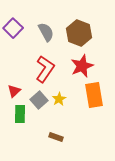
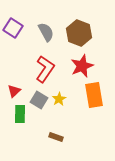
purple square: rotated 12 degrees counterclockwise
gray square: rotated 18 degrees counterclockwise
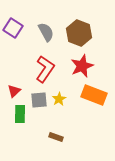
orange rectangle: rotated 60 degrees counterclockwise
gray square: rotated 36 degrees counterclockwise
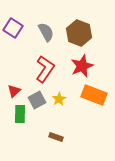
gray square: moved 2 px left; rotated 24 degrees counterclockwise
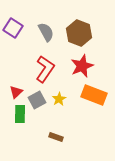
red triangle: moved 2 px right, 1 px down
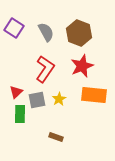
purple square: moved 1 px right
orange rectangle: rotated 15 degrees counterclockwise
gray square: rotated 18 degrees clockwise
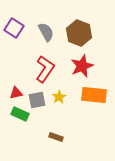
red triangle: moved 1 px down; rotated 32 degrees clockwise
yellow star: moved 2 px up
green rectangle: rotated 66 degrees counterclockwise
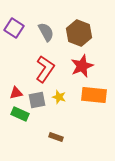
yellow star: rotated 24 degrees counterclockwise
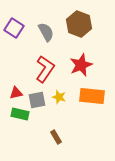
brown hexagon: moved 9 px up
red star: moved 1 px left, 1 px up
orange rectangle: moved 2 px left, 1 px down
green rectangle: rotated 12 degrees counterclockwise
brown rectangle: rotated 40 degrees clockwise
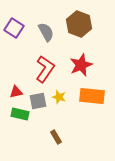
red triangle: moved 1 px up
gray square: moved 1 px right, 1 px down
